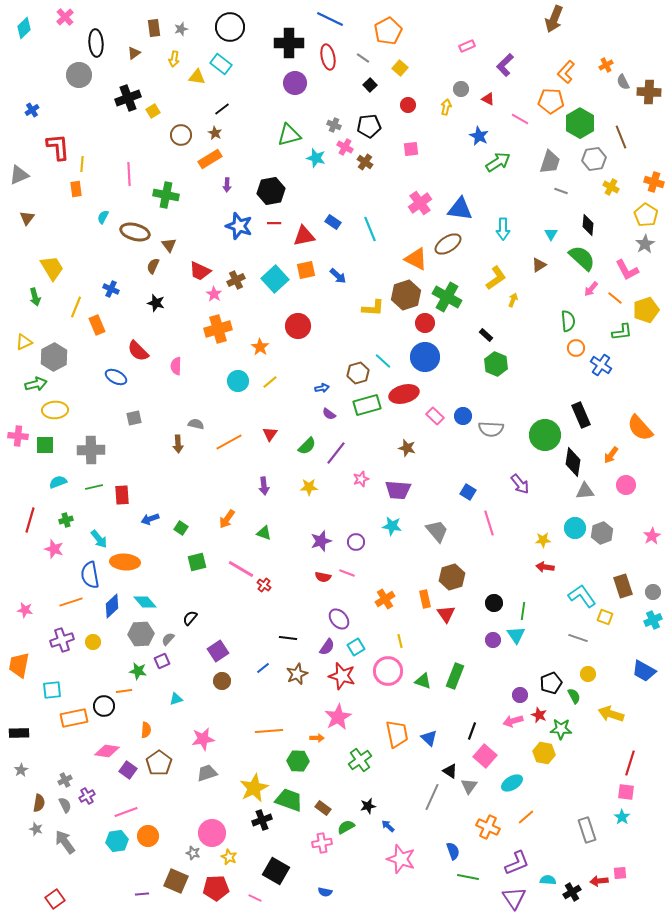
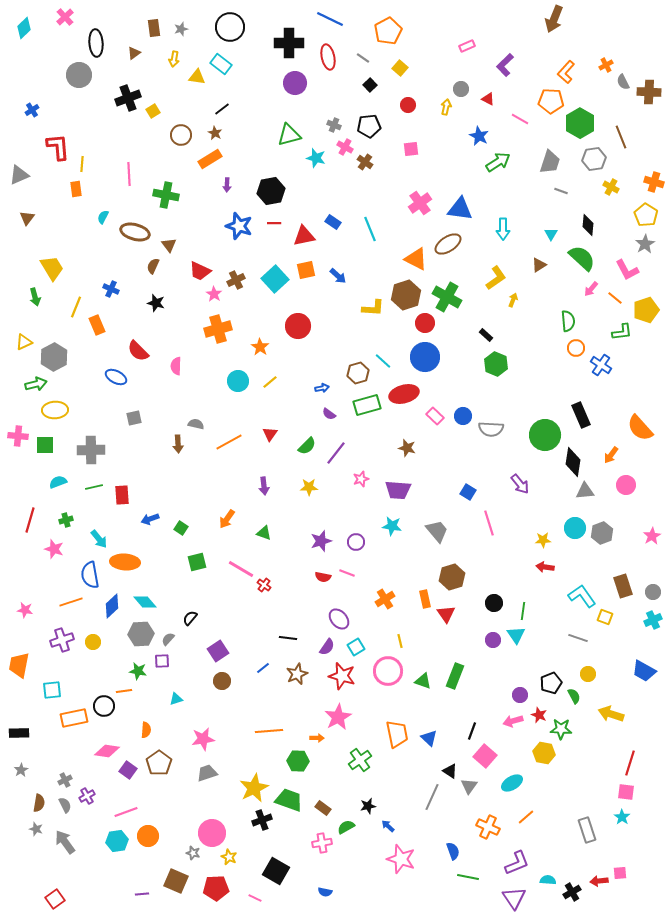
purple square at (162, 661): rotated 21 degrees clockwise
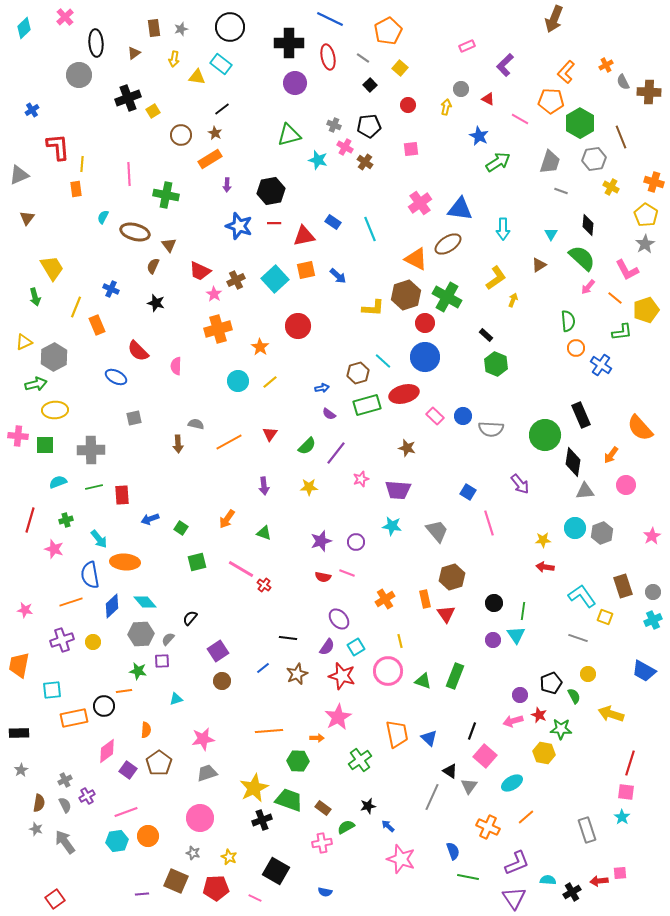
cyan star at (316, 158): moved 2 px right, 2 px down
pink arrow at (591, 289): moved 3 px left, 2 px up
pink diamond at (107, 751): rotated 45 degrees counterclockwise
pink circle at (212, 833): moved 12 px left, 15 px up
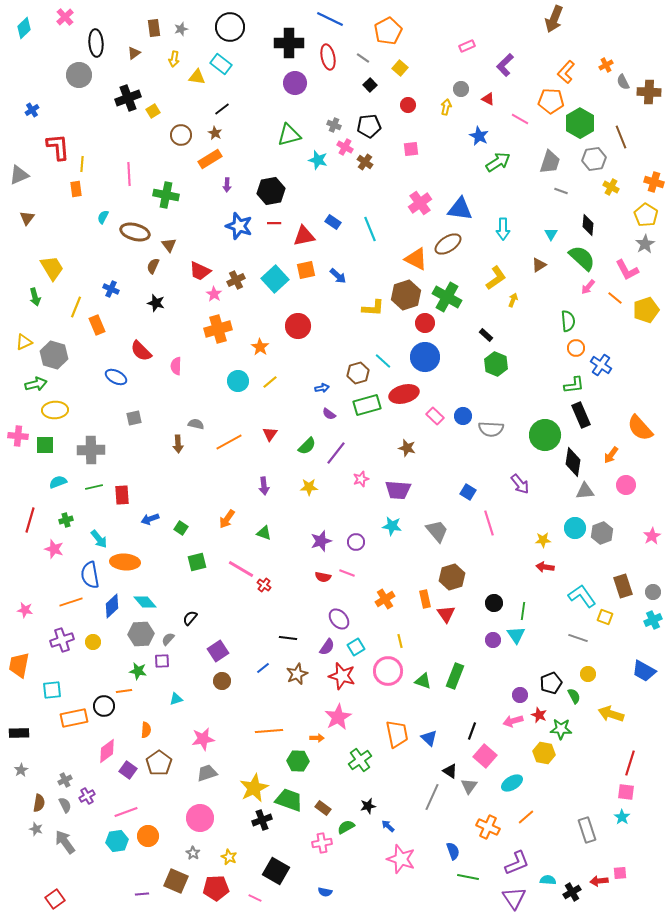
green L-shape at (622, 332): moved 48 px left, 53 px down
red semicircle at (138, 351): moved 3 px right
gray hexagon at (54, 357): moved 2 px up; rotated 16 degrees counterclockwise
gray star at (193, 853): rotated 16 degrees clockwise
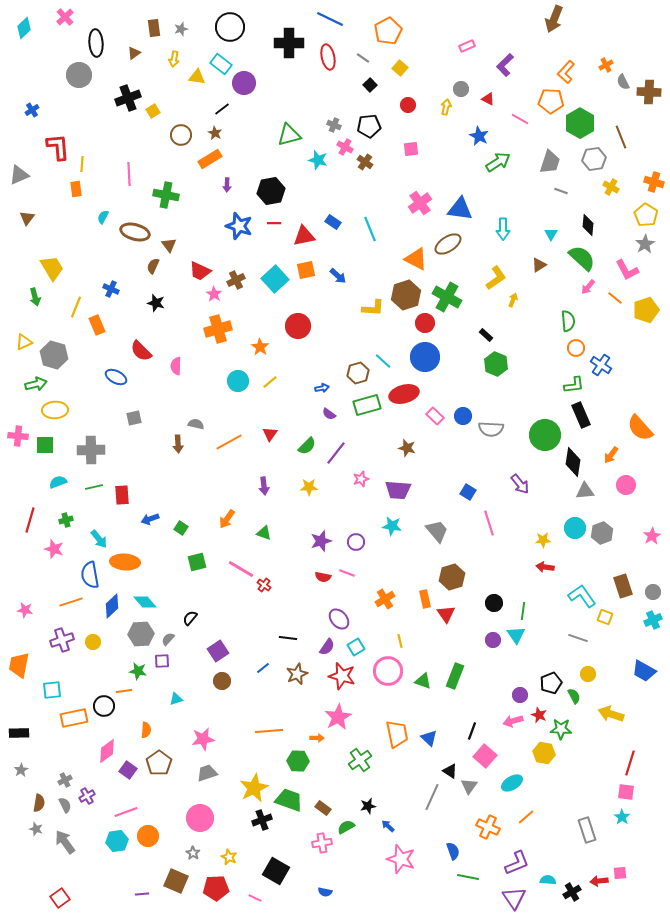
purple circle at (295, 83): moved 51 px left
red square at (55, 899): moved 5 px right, 1 px up
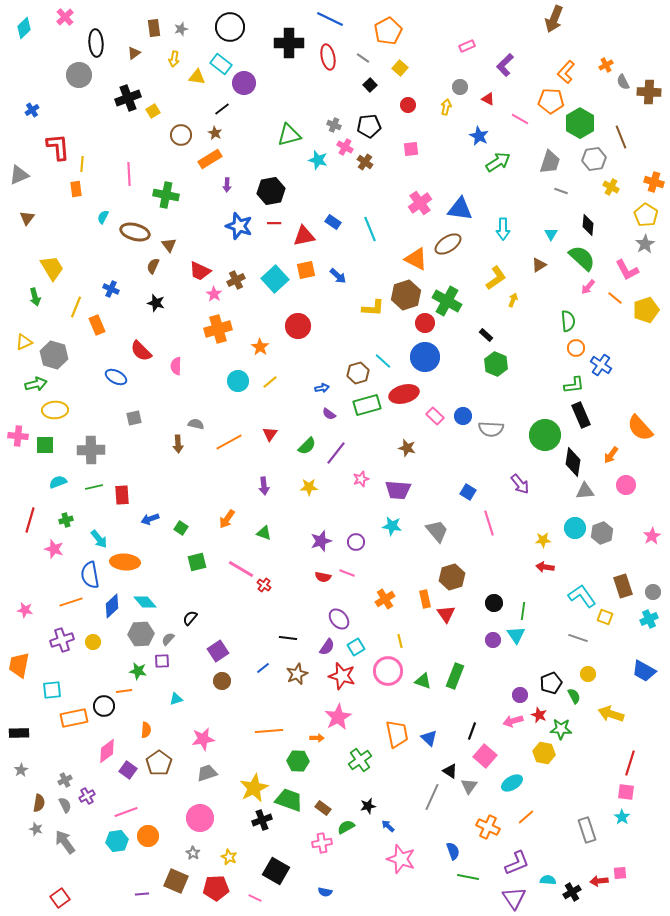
gray circle at (461, 89): moved 1 px left, 2 px up
green cross at (447, 297): moved 4 px down
cyan cross at (653, 620): moved 4 px left, 1 px up
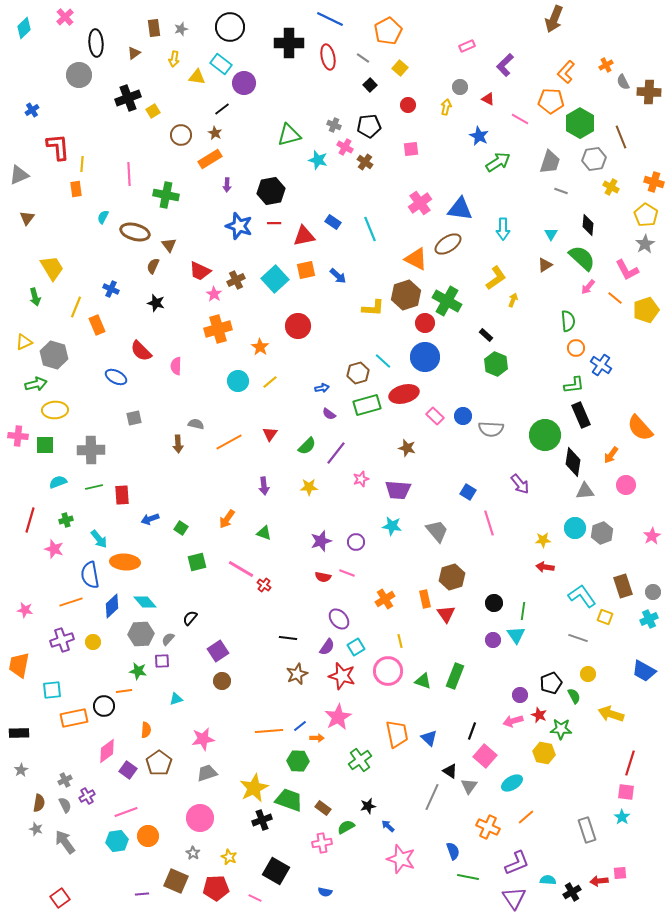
brown triangle at (539, 265): moved 6 px right
blue line at (263, 668): moved 37 px right, 58 px down
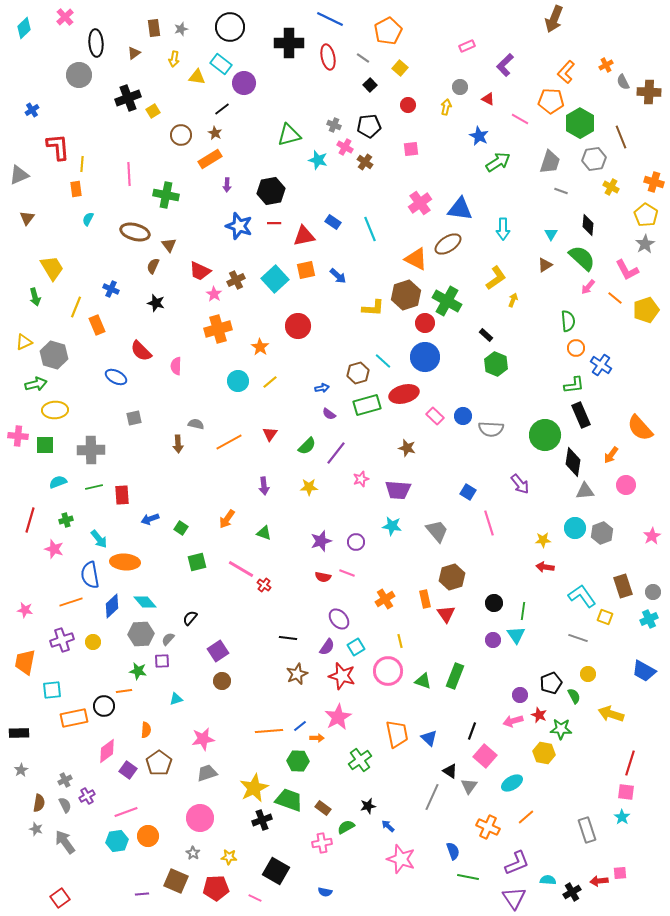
cyan semicircle at (103, 217): moved 15 px left, 2 px down
orange trapezoid at (19, 665): moved 6 px right, 3 px up
yellow star at (229, 857): rotated 21 degrees counterclockwise
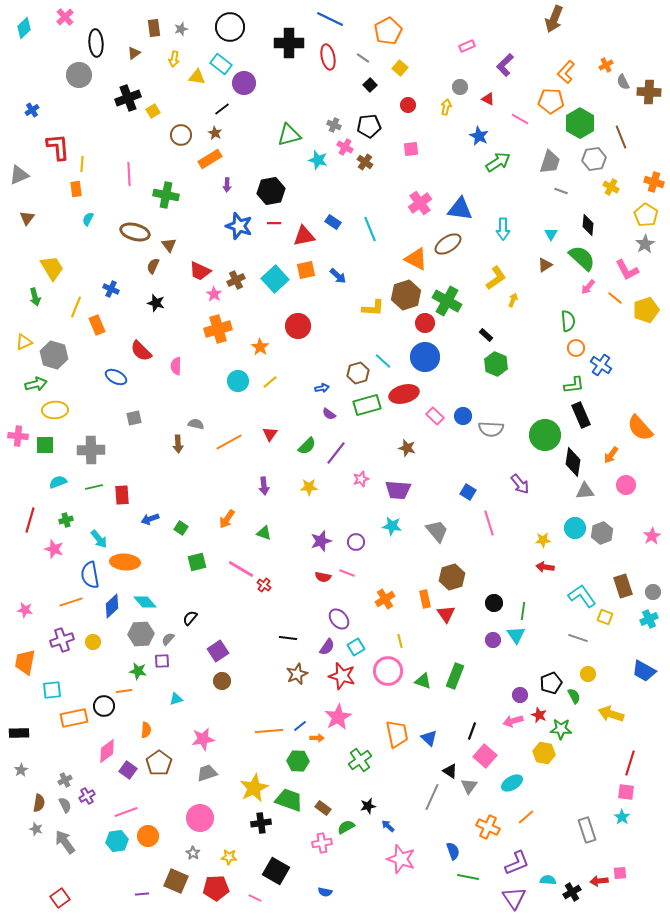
black cross at (262, 820): moved 1 px left, 3 px down; rotated 12 degrees clockwise
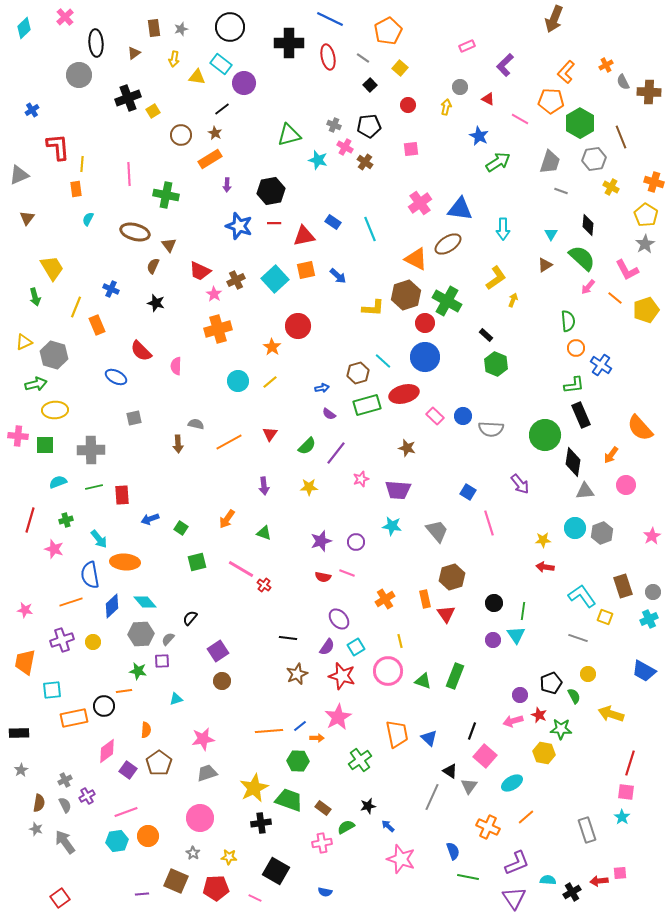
orange star at (260, 347): moved 12 px right
